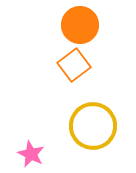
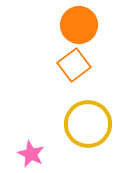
orange circle: moved 1 px left
yellow circle: moved 5 px left, 2 px up
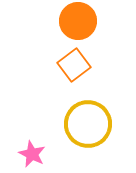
orange circle: moved 1 px left, 4 px up
pink star: moved 1 px right
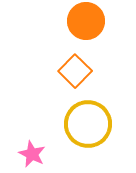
orange circle: moved 8 px right
orange square: moved 1 px right, 6 px down; rotated 8 degrees counterclockwise
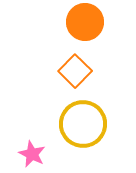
orange circle: moved 1 px left, 1 px down
yellow circle: moved 5 px left
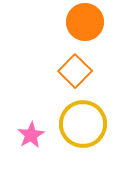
pink star: moved 1 px left, 19 px up; rotated 16 degrees clockwise
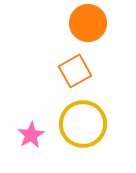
orange circle: moved 3 px right, 1 px down
orange square: rotated 16 degrees clockwise
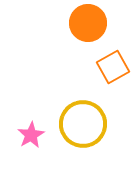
orange square: moved 38 px right, 4 px up
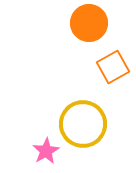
orange circle: moved 1 px right
pink star: moved 15 px right, 16 px down
